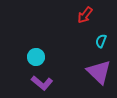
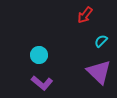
cyan semicircle: rotated 24 degrees clockwise
cyan circle: moved 3 px right, 2 px up
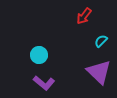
red arrow: moved 1 px left, 1 px down
purple L-shape: moved 2 px right
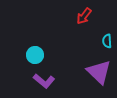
cyan semicircle: moved 6 px right; rotated 48 degrees counterclockwise
cyan circle: moved 4 px left
purple L-shape: moved 2 px up
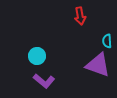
red arrow: moved 4 px left; rotated 48 degrees counterclockwise
cyan circle: moved 2 px right, 1 px down
purple triangle: moved 1 px left, 7 px up; rotated 24 degrees counterclockwise
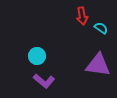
red arrow: moved 2 px right
cyan semicircle: moved 6 px left, 13 px up; rotated 128 degrees clockwise
purple triangle: rotated 12 degrees counterclockwise
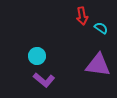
purple L-shape: moved 1 px up
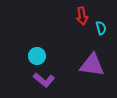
cyan semicircle: rotated 40 degrees clockwise
purple triangle: moved 6 px left
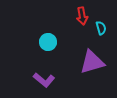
cyan circle: moved 11 px right, 14 px up
purple triangle: moved 3 px up; rotated 24 degrees counterclockwise
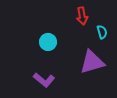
cyan semicircle: moved 1 px right, 4 px down
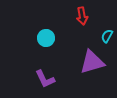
cyan semicircle: moved 5 px right, 4 px down; rotated 136 degrees counterclockwise
cyan circle: moved 2 px left, 4 px up
purple L-shape: moved 1 px right, 1 px up; rotated 25 degrees clockwise
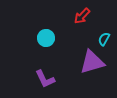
red arrow: rotated 54 degrees clockwise
cyan semicircle: moved 3 px left, 3 px down
